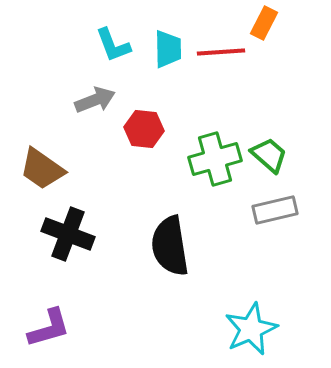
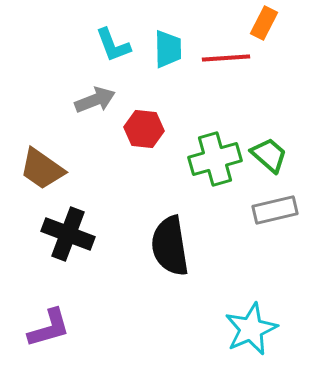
red line: moved 5 px right, 6 px down
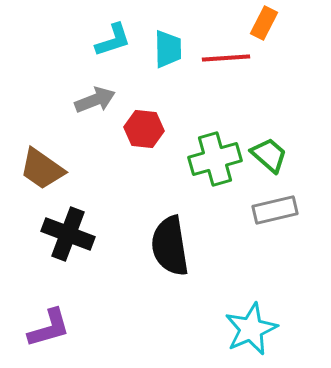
cyan L-shape: moved 5 px up; rotated 87 degrees counterclockwise
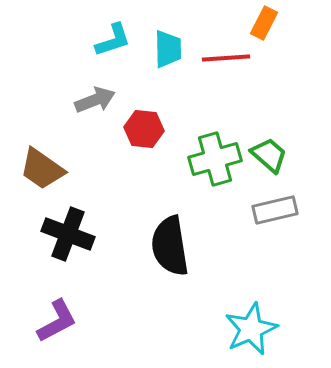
purple L-shape: moved 8 px right, 7 px up; rotated 12 degrees counterclockwise
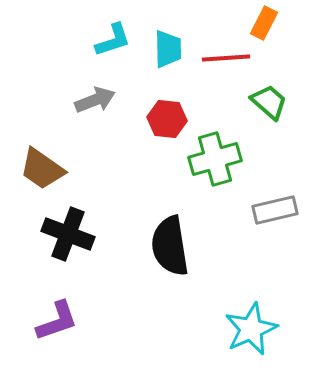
red hexagon: moved 23 px right, 10 px up
green trapezoid: moved 53 px up
purple L-shape: rotated 9 degrees clockwise
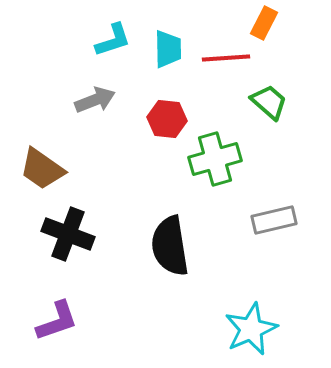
gray rectangle: moved 1 px left, 10 px down
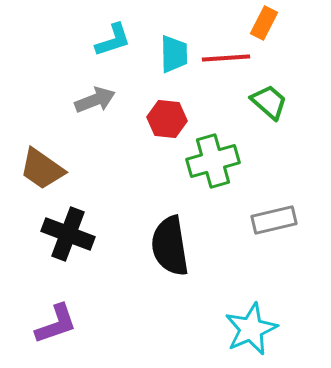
cyan trapezoid: moved 6 px right, 5 px down
green cross: moved 2 px left, 2 px down
purple L-shape: moved 1 px left, 3 px down
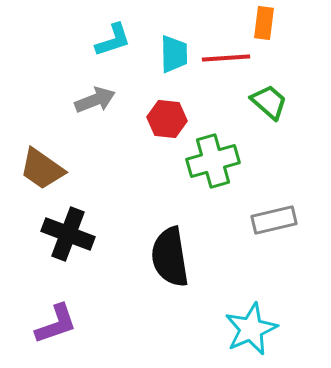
orange rectangle: rotated 20 degrees counterclockwise
black semicircle: moved 11 px down
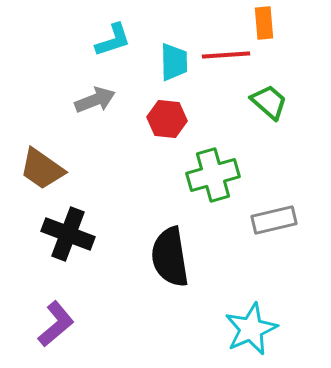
orange rectangle: rotated 12 degrees counterclockwise
cyan trapezoid: moved 8 px down
red line: moved 3 px up
green cross: moved 14 px down
purple L-shape: rotated 21 degrees counterclockwise
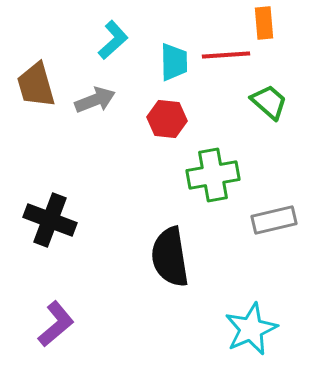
cyan L-shape: rotated 24 degrees counterclockwise
brown trapezoid: moved 6 px left, 84 px up; rotated 39 degrees clockwise
green cross: rotated 6 degrees clockwise
black cross: moved 18 px left, 14 px up
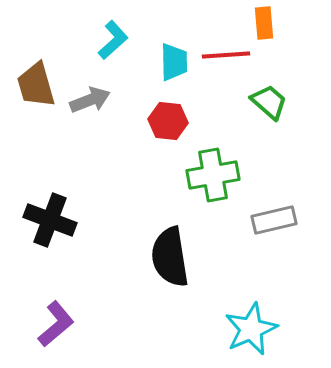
gray arrow: moved 5 px left
red hexagon: moved 1 px right, 2 px down
